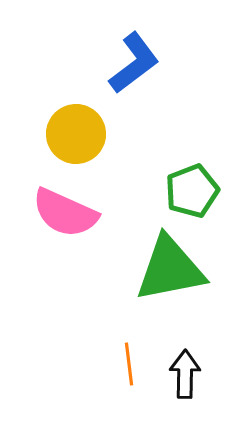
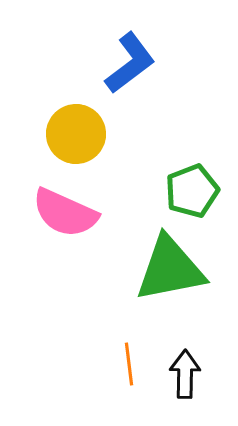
blue L-shape: moved 4 px left
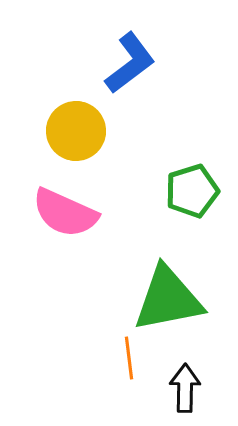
yellow circle: moved 3 px up
green pentagon: rotated 4 degrees clockwise
green triangle: moved 2 px left, 30 px down
orange line: moved 6 px up
black arrow: moved 14 px down
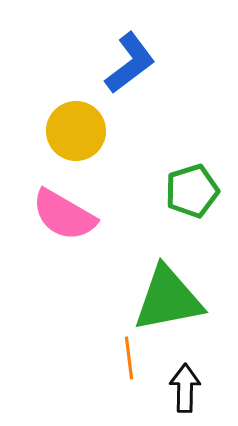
pink semicircle: moved 1 px left, 2 px down; rotated 6 degrees clockwise
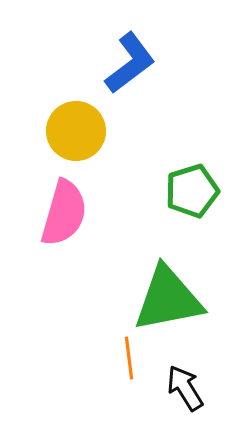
pink semicircle: moved 2 px up; rotated 104 degrees counterclockwise
black arrow: rotated 33 degrees counterclockwise
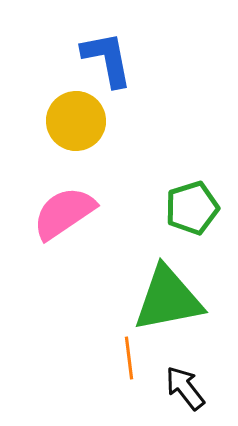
blue L-shape: moved 23 px left, 4 px up; rotated 64 degrees counterclockwise
yellow circle: moved 10 px up
green pentagon: moved 17 px down
pink semicircle: rotated 140 degrees counterclockwise
black arrow: rotated 6 degrees counterclockwise
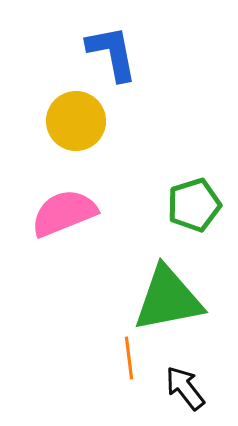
blue L-shape: moved 5 px right, 6 px up
green pentagon: moved 2 px right, 3 px up
pink semicircle: rotated 12 degrees clockwise
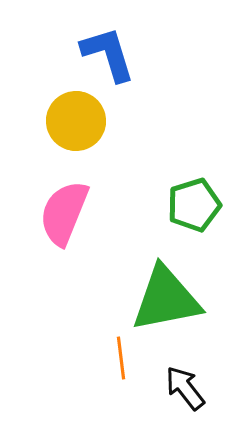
blue L-shape: moved 4 px left, 1 px down; rotated 6 degrees counterclockwise
pink semicircle: rotated 46 degrees counterclockwise
green triangle: moved 2 px left
orange line: moved 8 px left
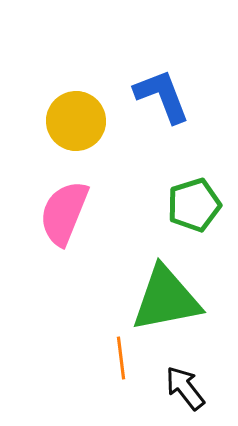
blue L-shape: moved 54 px right, 42 px down; rotated 4 degrees counterclockwise
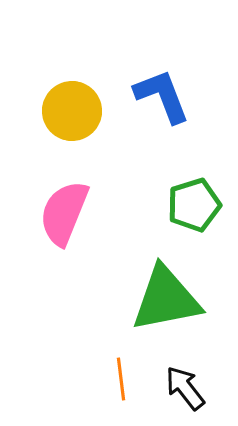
yellow circle: moved 4 px left, 10 px up
orange line: moved 21 px down
